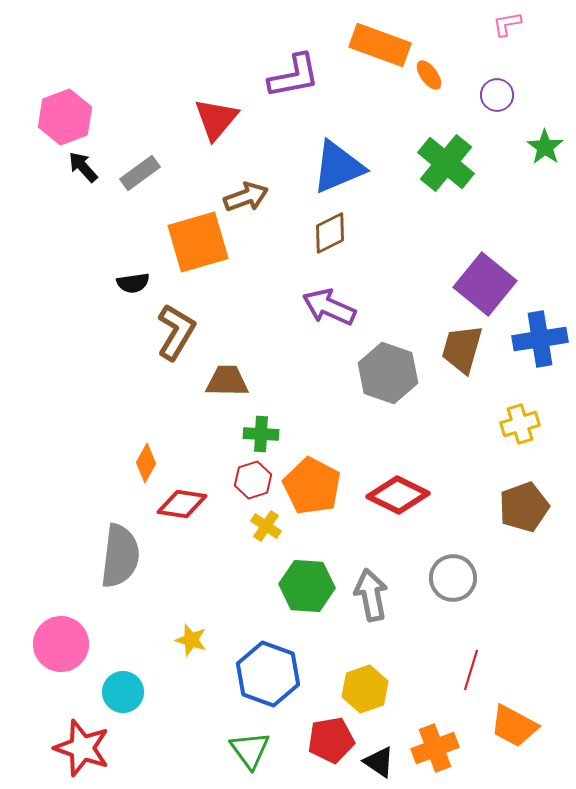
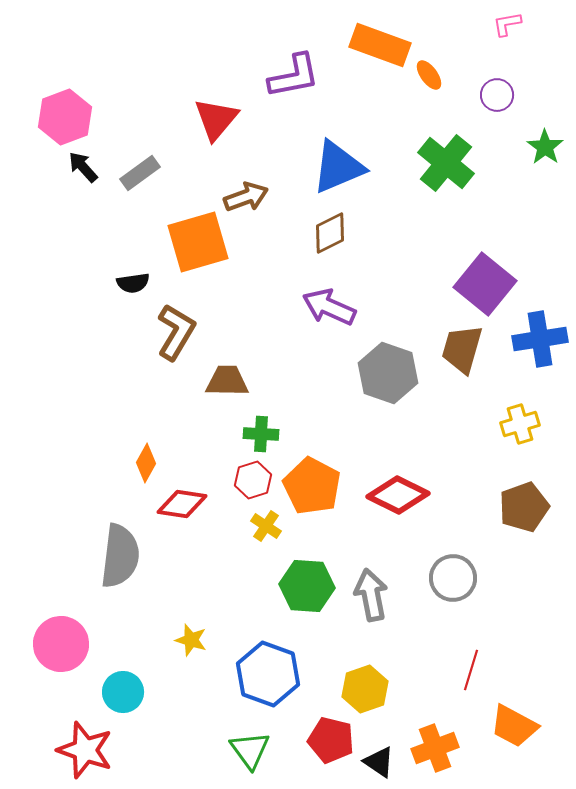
red pentagon at (331, 740): rotated 24 degrees clockwise
red star at (82, 748): moved 3 px right, 2 px down
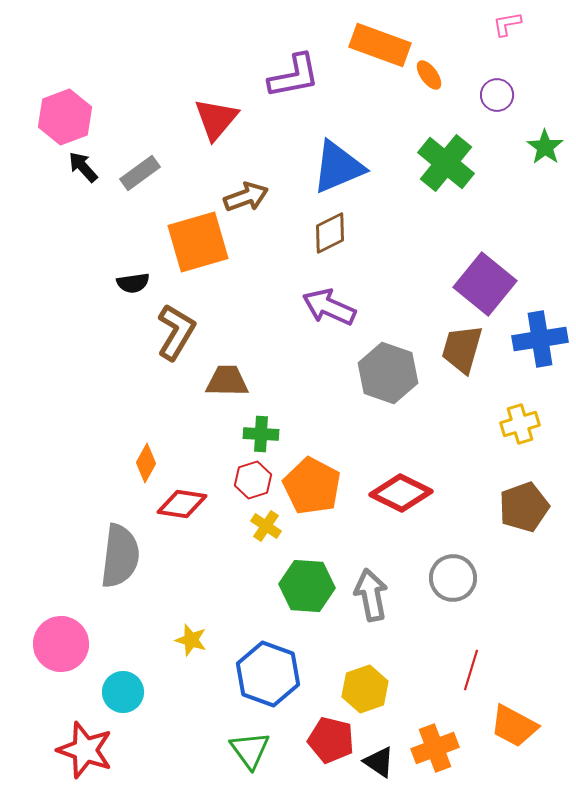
red diamond at (398, 495): moved 3 px right, 2 px up
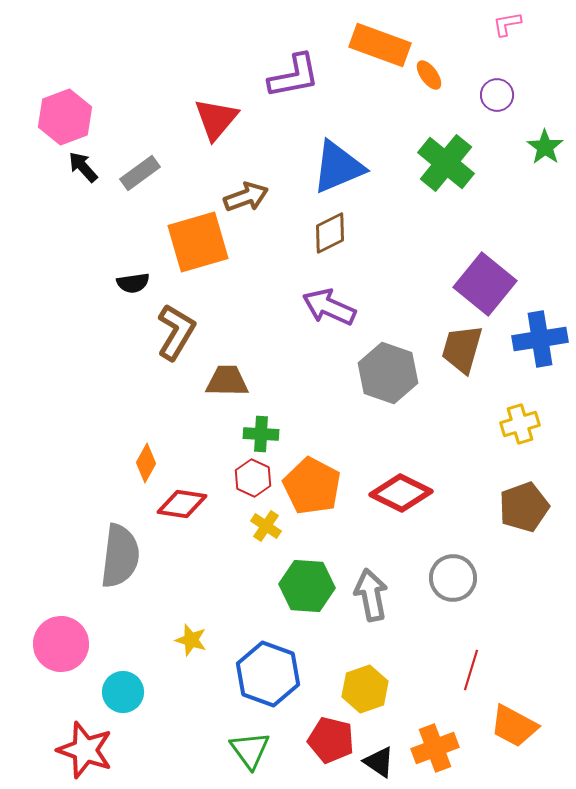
red hexagon at (253, 480): moved 2 px up; rotated 18 degrees counterclockwise
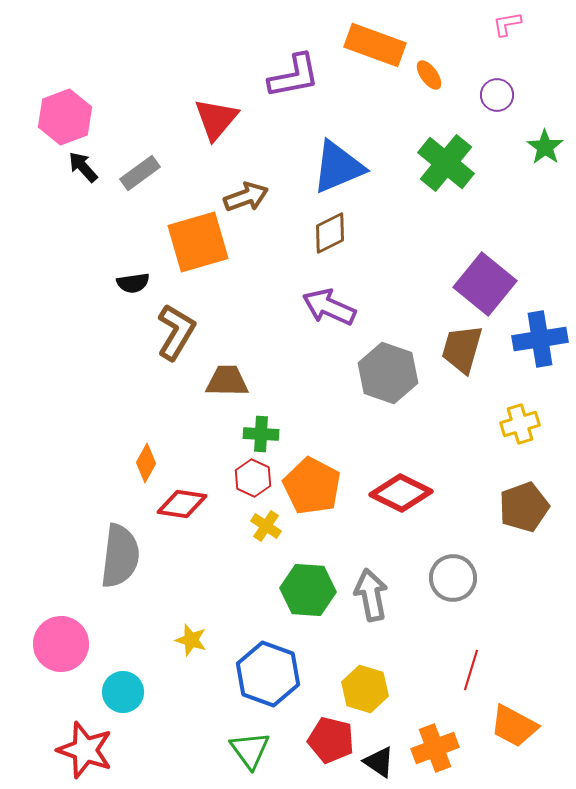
orange rectangle at (380, 45): moved 5 px left
green hexagon at (307, 586): moved 1 px right, 4 px down
yellow hexagon at (365, 689): rotated 24 degrees counterclockwise
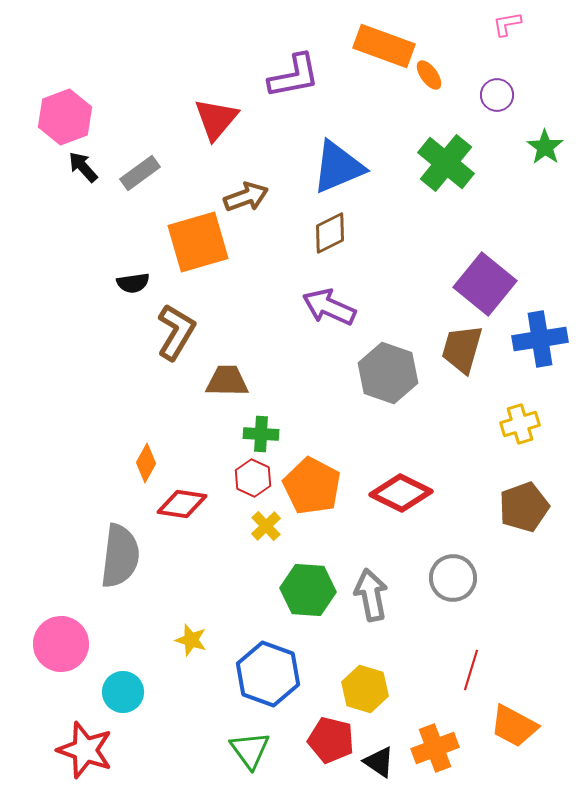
orange rectangle at (375, 45): moved 9 px right, 1 px down
yellow cross at (266, 526): rotated 12 degrees clockwise
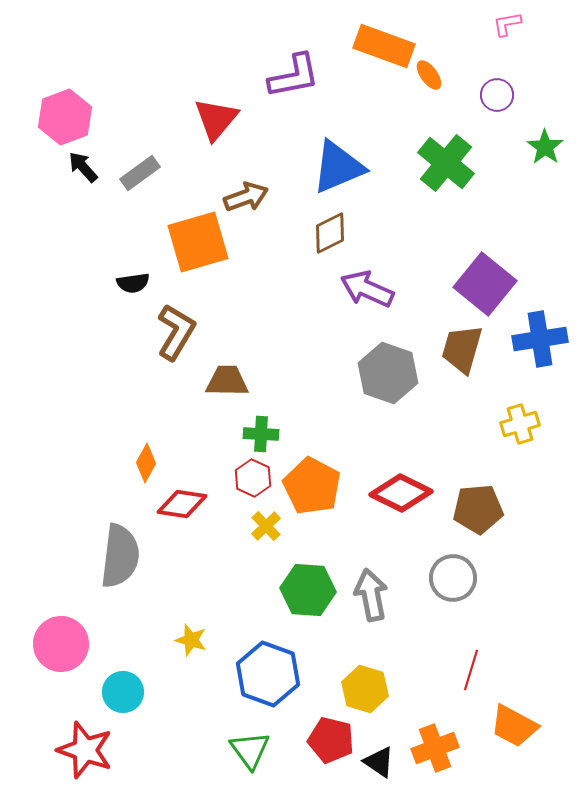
purple arrow at (329, 307): moved 38 px right, 18 px up
brown pentagon at (524, 507): moved 46 px left, 2 px down; rotated 15 degrees clockwise
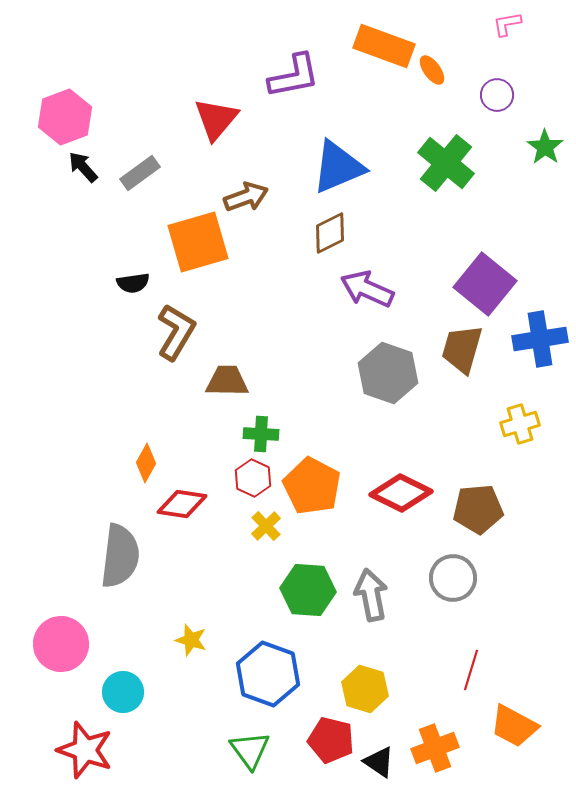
orange ellipse at (429, 75): moved 3 px right, 5 px up
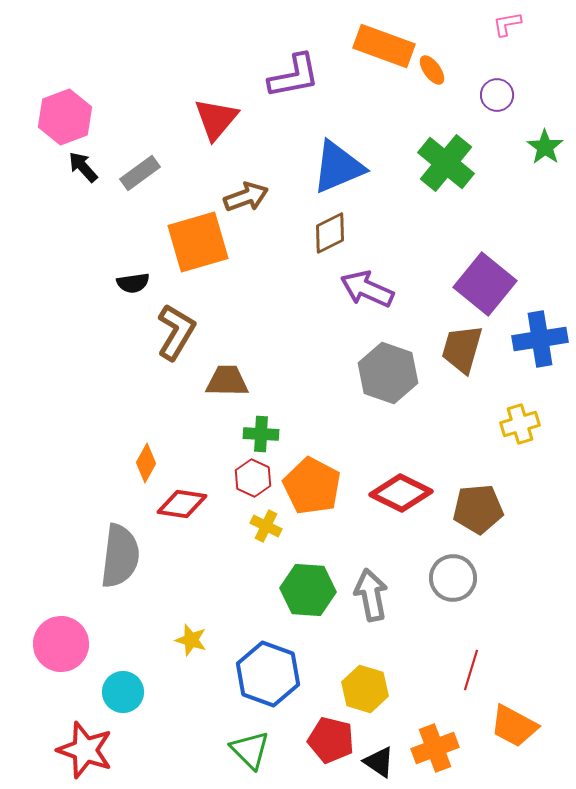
yellow cross at (266, 526): rotated 20 degrees counterclockwise
green triangle at (250, 750): rotated 9 degrees counterclockwise
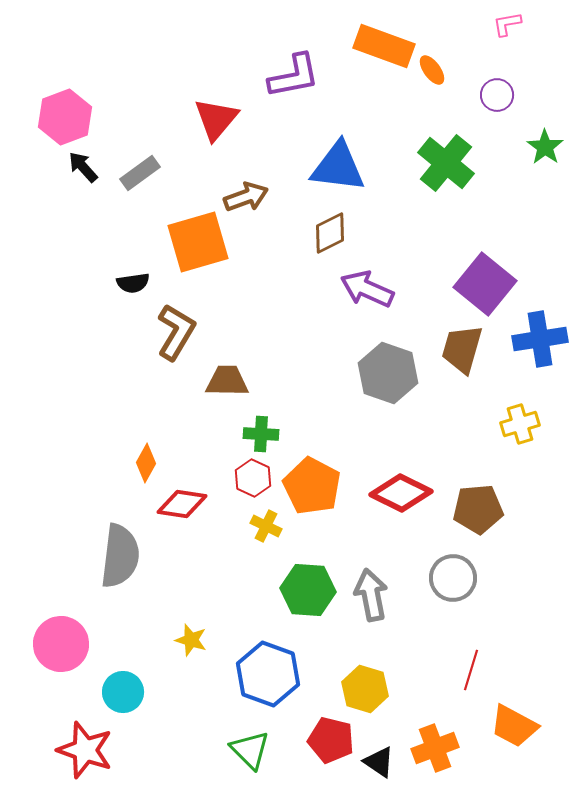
blue triangle at (338, 167): rotated 30 degrees clockwise
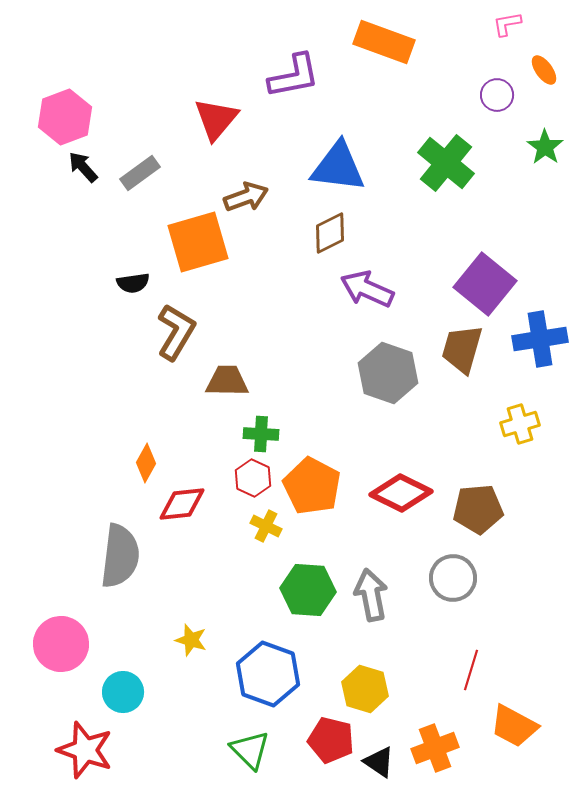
orange rectangle at (384, 46): moved 4 px up
orange ellipse at (432, 70): moved 112 px right
red diamond at (182, 504): rotated 15 degrees counterclockwise
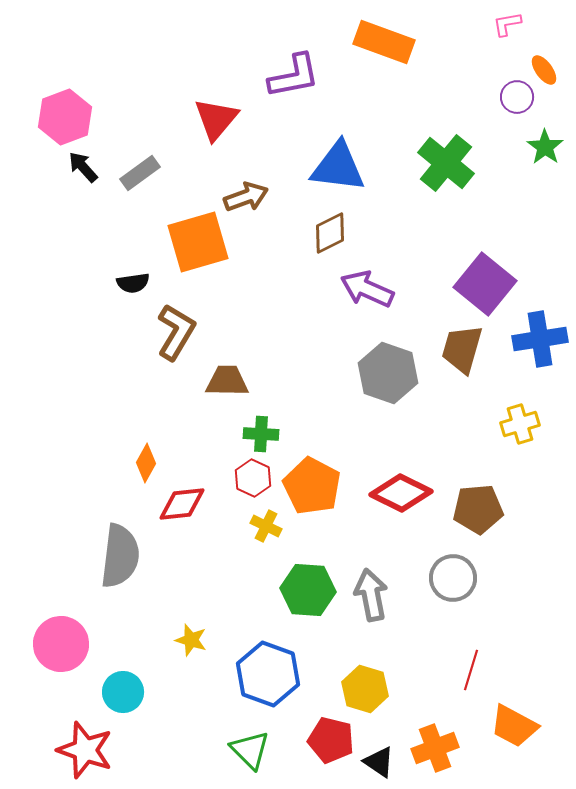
purple circle at (497, 95): moved 20 px right, 2 px down
